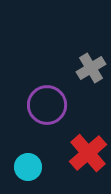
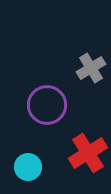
red cross: rotated 9 degrees clockwise
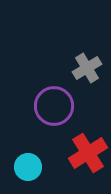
gray cross: moved 4 px left
purple circle: moved 7 px right, 1 px down
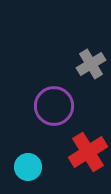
gray cross: moved 4 px right, 4 px up
red cross: moved 1 px up
